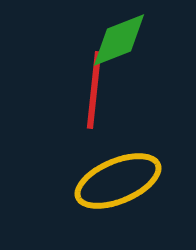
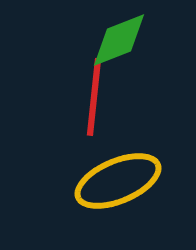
red line: moved 7 px down
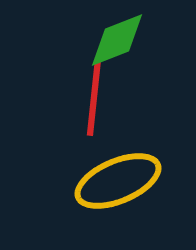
green diamond: moved 2 px left
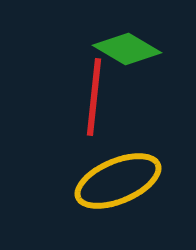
green diamond: moved 10 px right, 9 px down; rotated 52 degrees clockwise
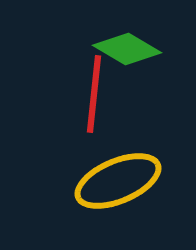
red line: moved 3 px up
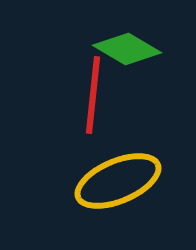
red line: moved 1 px left, 1 px down
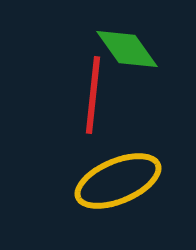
green diamond: rotated 24 degrees clockwise
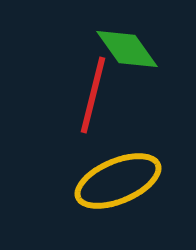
red line: rotated 8 degrees clockwise
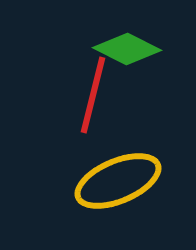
green diamond: rotated 28 degrees counterclockwise
